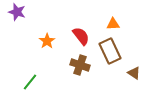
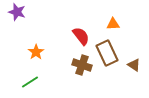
orange star: moved 11 px left, 11 px down
brown rectangle: moved 3 px left, 2 px down
brown cross: moved 2 px right
brown triangle: moved 8 px up
green line: rotated 18 degrees clockwise
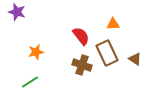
orange star: rotated 21 degrees clockwise
brown triangle: moved 1 px right, 6 px up
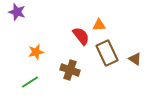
orange triangle: moved 14 px left, 1 px down
brown cross: moved 12 px left, 5 px down
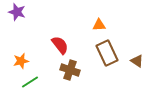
red semicircle: moved 21 px left, 9 px down
orange star: moved 15 px left, 9 px down
brown triangle: moved 2 px right, 2 px down
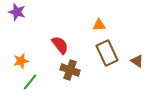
green line: rotated 18 degrees counterclockwise
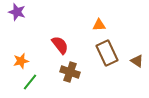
brown cross: moved 2 px down
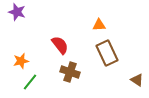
brown triangle: moved 19 px down
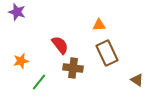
brown cross: moved 3 px right, 4 px up; rotated 12 degrees counterclockwise
green line: moved 9 px right
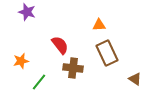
purple star: moved 10 px right
brown triangle: moved 2 px left, 1 px up
